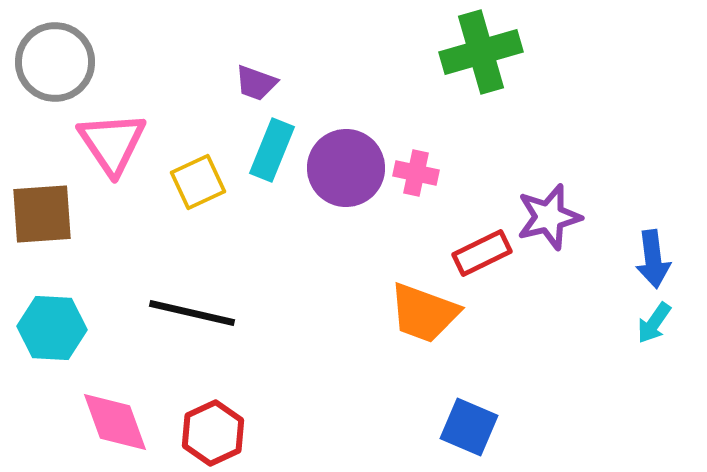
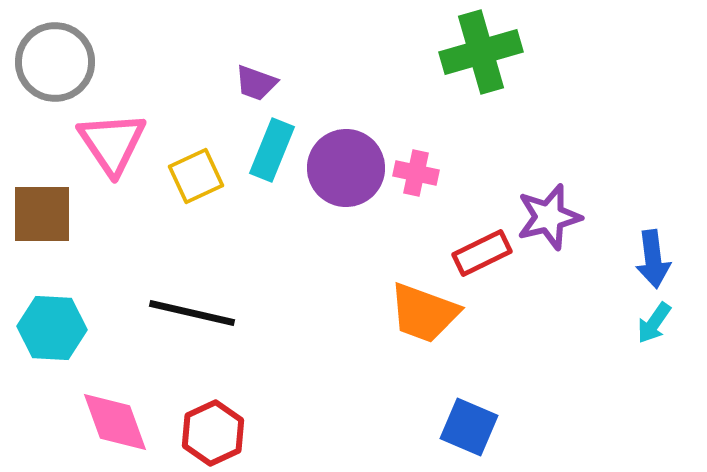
yellow square: moved 2 px left, 6 px up
brown square: rotated 4 degrees clockwise
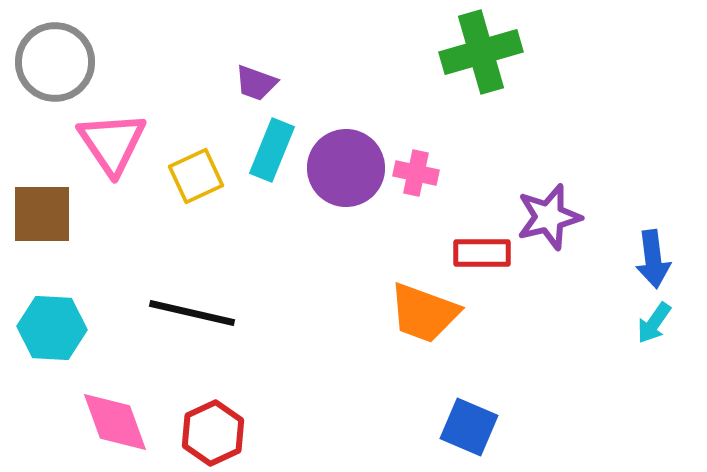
red rectangle: rotated 26 degrees clockwise
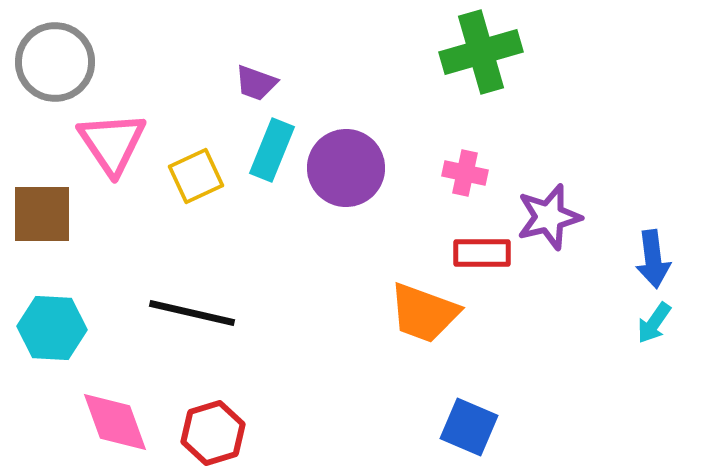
pink cross: moved 49 px right
red hexagon: rotated 8 degrees clockwise
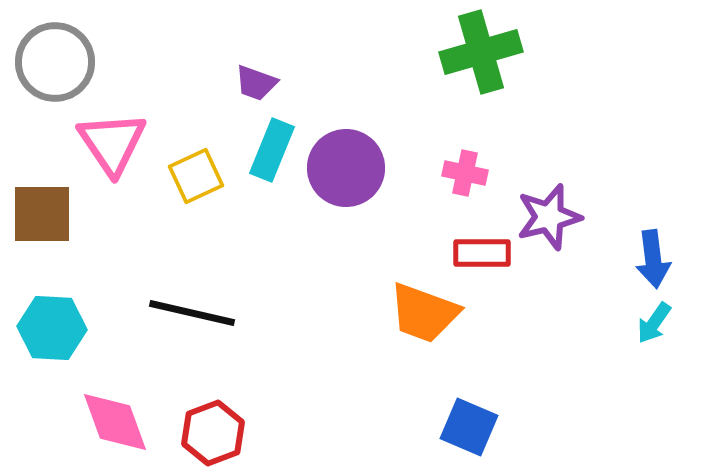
red hexagon: rotated 4 degrees counterclockwise
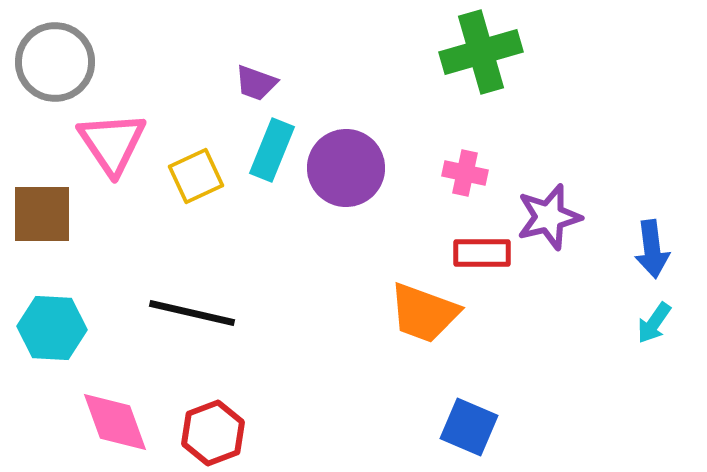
blue arrow: moved 1 px left, 10 px up
